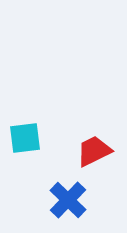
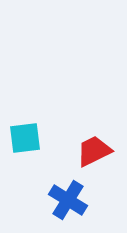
blue cross: rotated 12 degrees counterclockwise
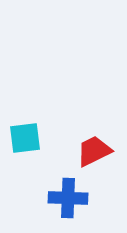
blue cross: moved 2 px up; rotated 30 degrees counterclockwise
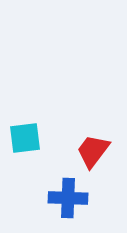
red trapezoid: moved 1 px left; rotated 27 degrees counterclockwise
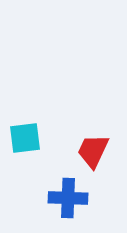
red trapezoid: rotated 12 degrees counterclockwise
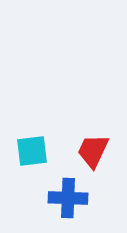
cyan square: moved 7 px right, 13 px down
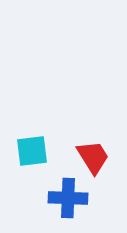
red trapezoid: moved 6 px down; rotated 123 degrees clockwise
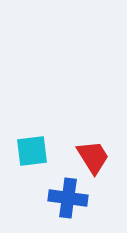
blue cross: rotated 6 degrees clockwise
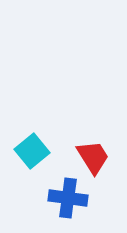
cyan square: rotated 32 degrees counterclockwise
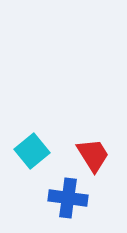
red trapezoid: moved 2 px up
